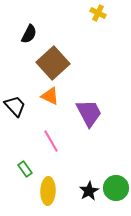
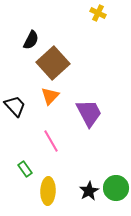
black semicircle: moved 2 px right, 6 px down
orange triangle: rotated 48 degrees clockwise
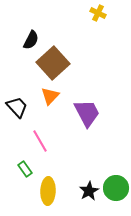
black trapezoid: moved 2 px right, 1 px down
purple trapezoid: moved 2 px left
pink line: moved 11 px left
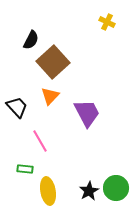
yellow cross: moved 9 px right, 9 px down
brown square: moved 1 px up
green rectangle: rotated 49 degrees counterclockwise
yellow ellipse: rotated 12 degrees counterclockwise
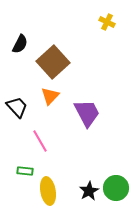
black semicircle: moved 11 px left, 4 px down
green rectangle: moved 2 px down
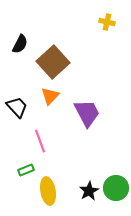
yellow cross: rotated 14 degrees counterclockwise
pink line: rotated 10 degrees clockwise
green rectangle: moved 1 px right, 1 px up; rotated 28 degrees counterclockwise
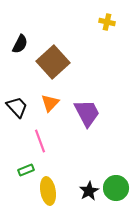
orange triangle: moved 7 px down
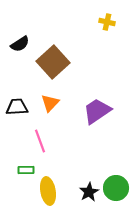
black semicircle: rotated 30 degrees clockwise
black trapezoid: rotated 50 degrees counterclockwise
purple trapezoid: moved 10 px right, 2 px up; rotated 96 degrees counterclockwise
green rectangle: rotated 21 degrees clockwise
black star: moved 1 px down
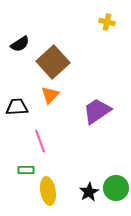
orange triangle: moved 8 px up
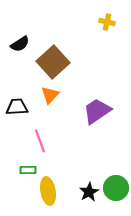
green rectangle: moved 2 px right
